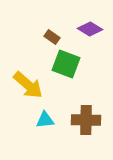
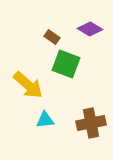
brown cross: moved 5 px right, 3 px down; rotated 12 degrees counterclockwise
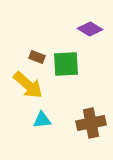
brown rectangle: moved 15 px left, 20 px down; rotated 14 degrees counterclockwise
green square: rotated 24 degrees counterclockwise
cyan triangle: moved 3 px left
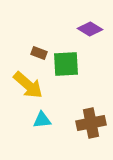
brown rectangle: moved 2 px right, 4 px up
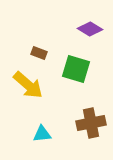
green square: moved 10 px right, 5 px down; rotated 20 degrees clockwise
cyan triangle: moved 14 px down
